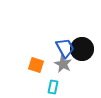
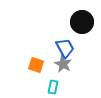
black circle: moved 27 px up
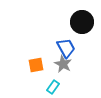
blue trapezoid: moved 1 px right
orange square: rotated 28 degrees counterclockwise
cyan rectangle: rotated 24 degrees clockwise
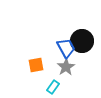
black circle: moved 19 px down
gray star: moved 3 px right, 3 px down; rotated 12 degrees clockwise
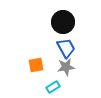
black circle: moved 19 px left, 19 px up
gray star: rotated 24 degrees clockwise
cyan rectangle: rotated 24 degrees clockwise
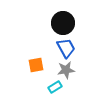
black circle: moved 1 px down
gray star: moved 3 px down
cyan rectangle: moved 2 px right
